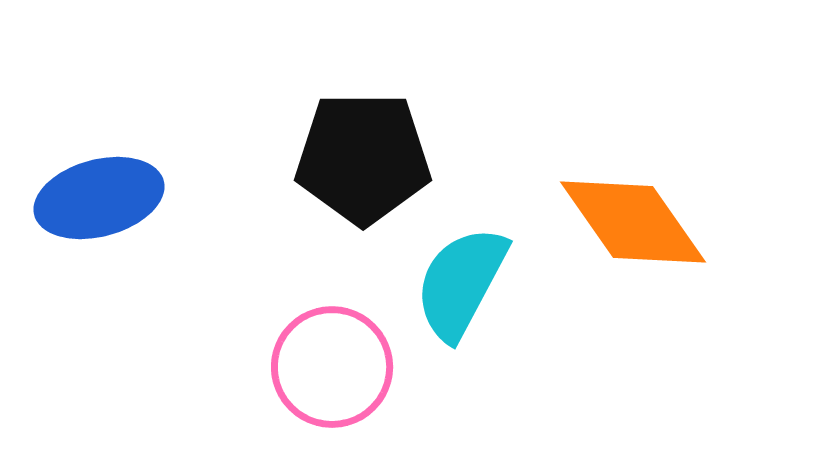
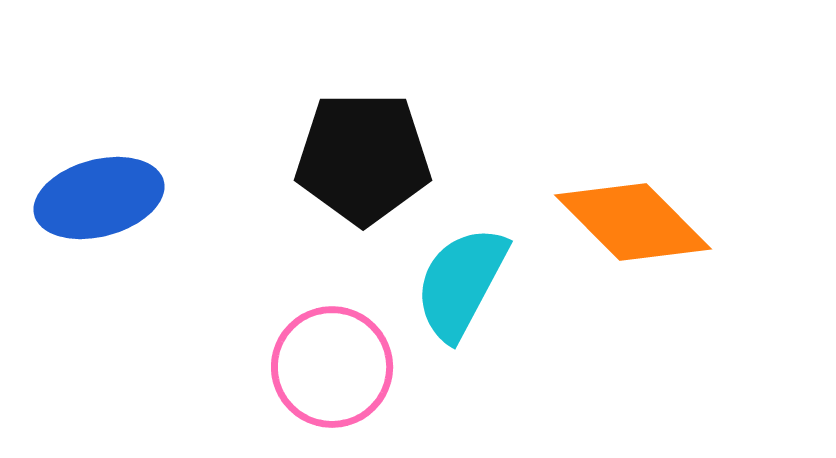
orange diamond: rotated 10 degrees counterclockwise
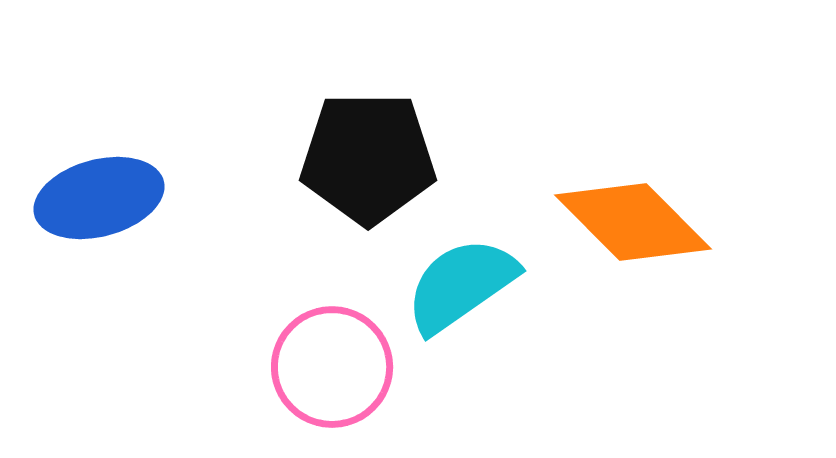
black pentagon: moved 5 px right
cyan semicircle: moved 2 px down; rotated 27 degrees clockwise
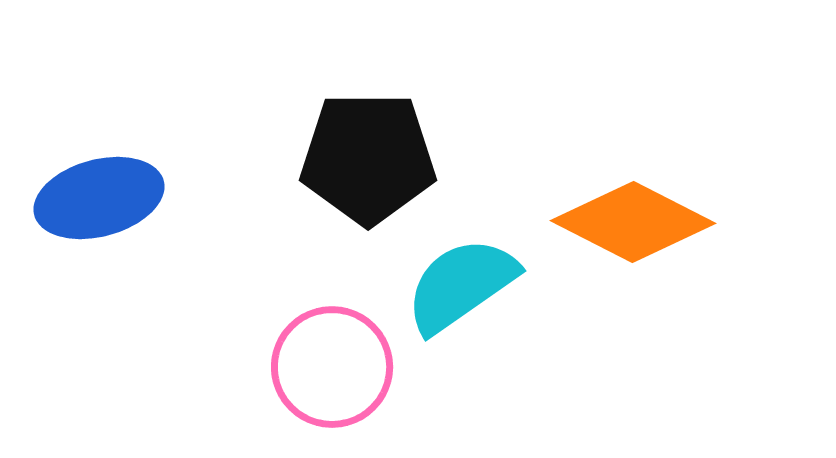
orange diamond: rotated 18 degrees counterclockwise
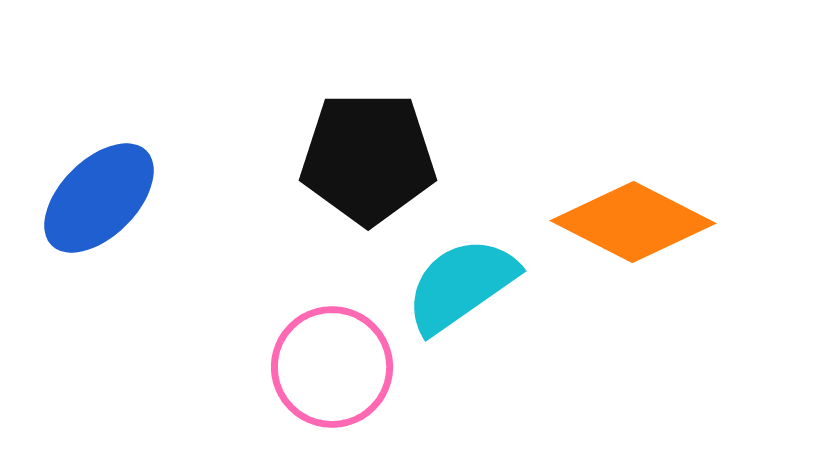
blue ellipse: rotated 30 degrees counterclockwise
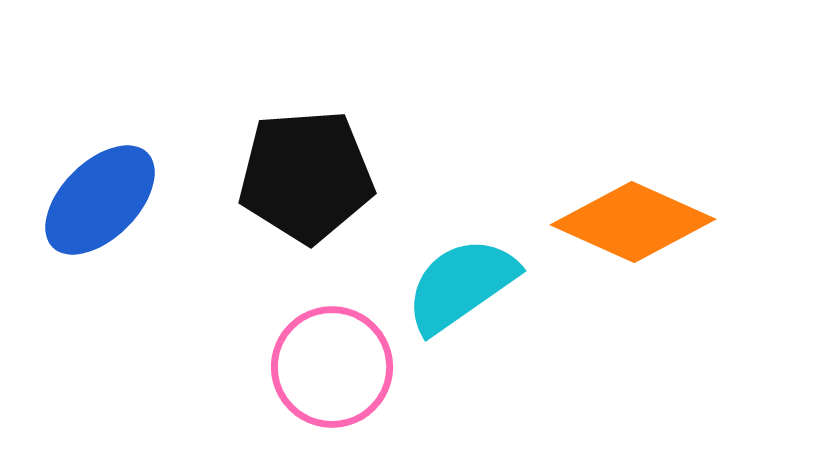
black pentagon: moved 62 px left, 18 px down; rotated 4 degrees counterclockwise
blue ellipse: moved 1 px right, 2 px down
orange diamond: rotated 3 degrees counterclockwise
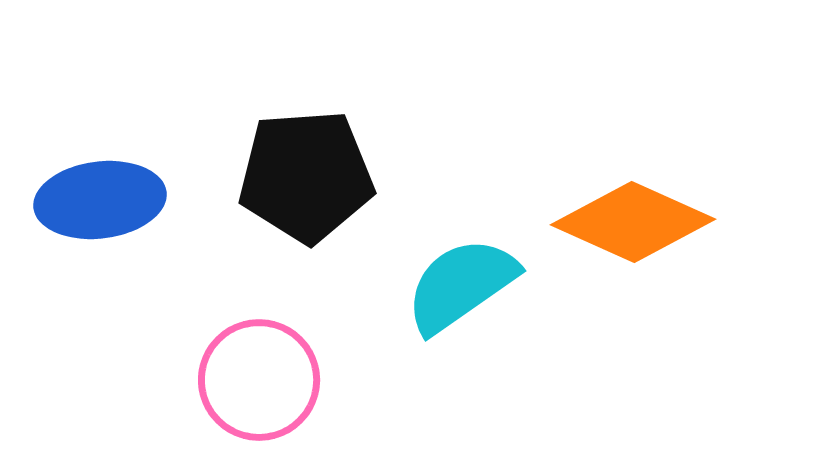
blue ellipse: rotated 38 degrees clockwise
pink circle: moved 73 px left, 13 px down
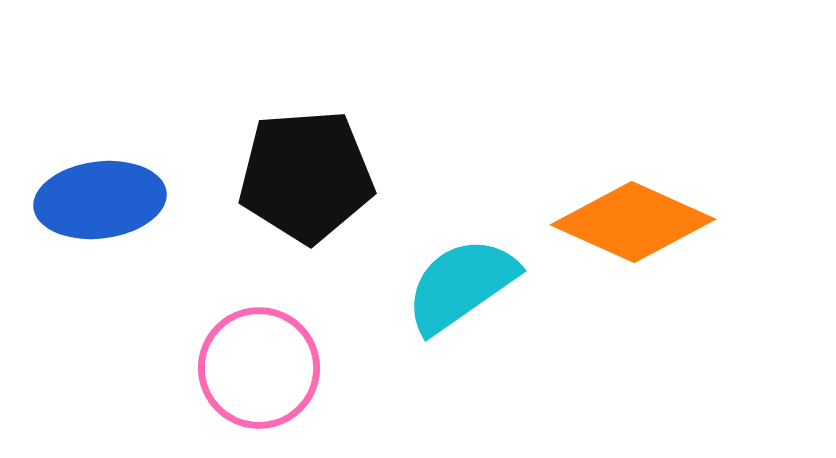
pink circle: moved 12 px up
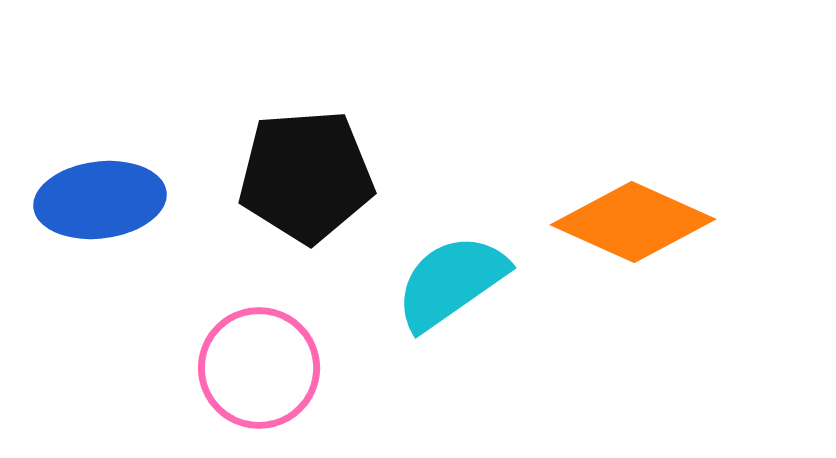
cyan semicircle: moved 10 px left, 3 px up
